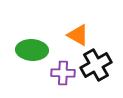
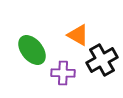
green ellipse: rotated 48 degrees clockwise
black cross: moved 6 px right, 5 px up
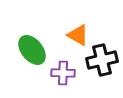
black cross: rotated 16 degrees clockwise
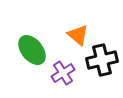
orange triangle: rotated 10 degrees clockwise
purple cross: rotated 35 degrees counterclockwise
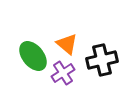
orange triangle: moved 11 px left, 9 px down
green ellipse: moved 1 px right, 6 px down
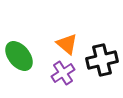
green ellipse: moved 14 px left
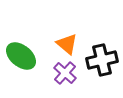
green ellipse: moved 2 px right; rotated 12 degrees counterclockwise
purple cross: moved 2 px right; rotated 15 degrees counterclockwise
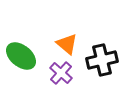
purple cross: moved 4 px left
